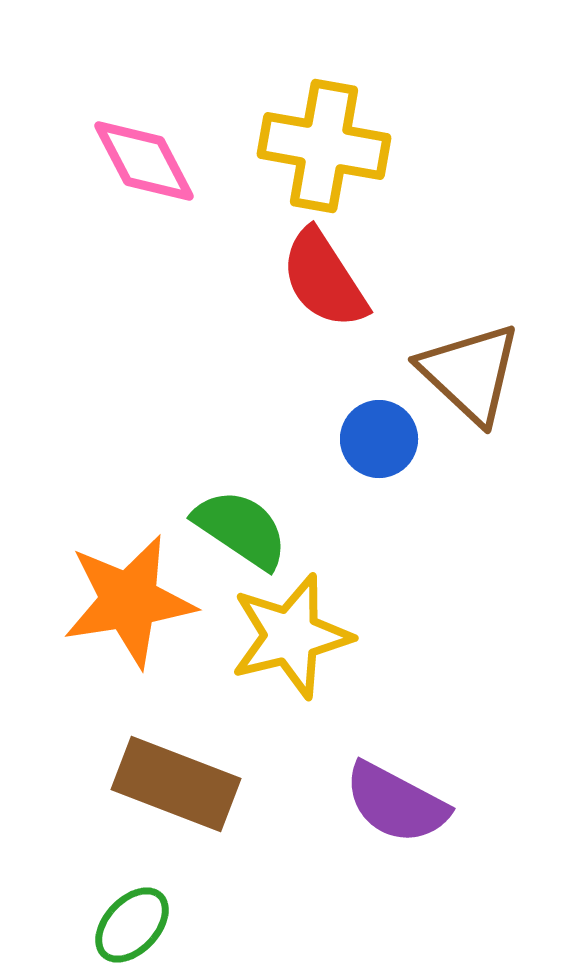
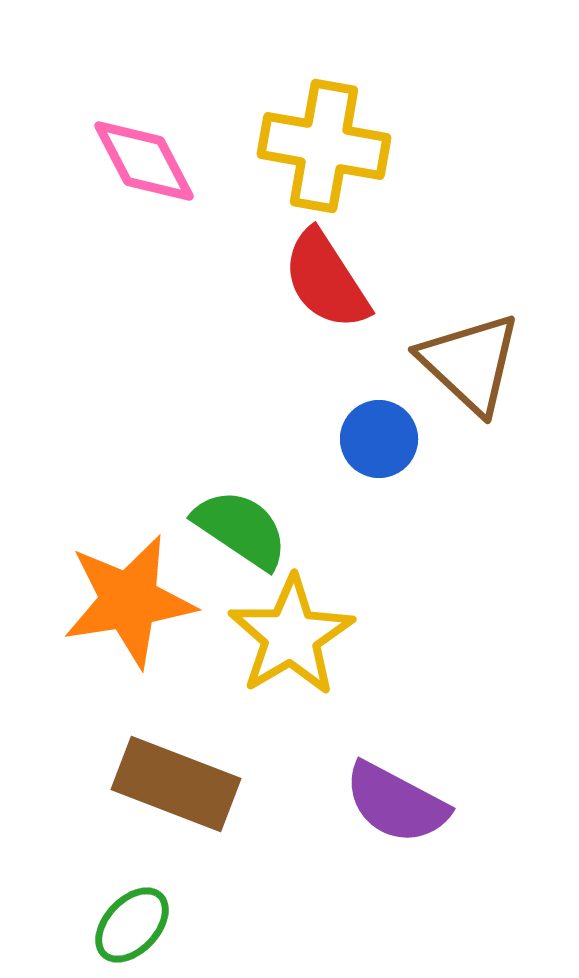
red semicircle: moved 2 px right, 1 px down
brown triangle: moved 10 px up
yellow star: rotated 17 degrees counterclockwise
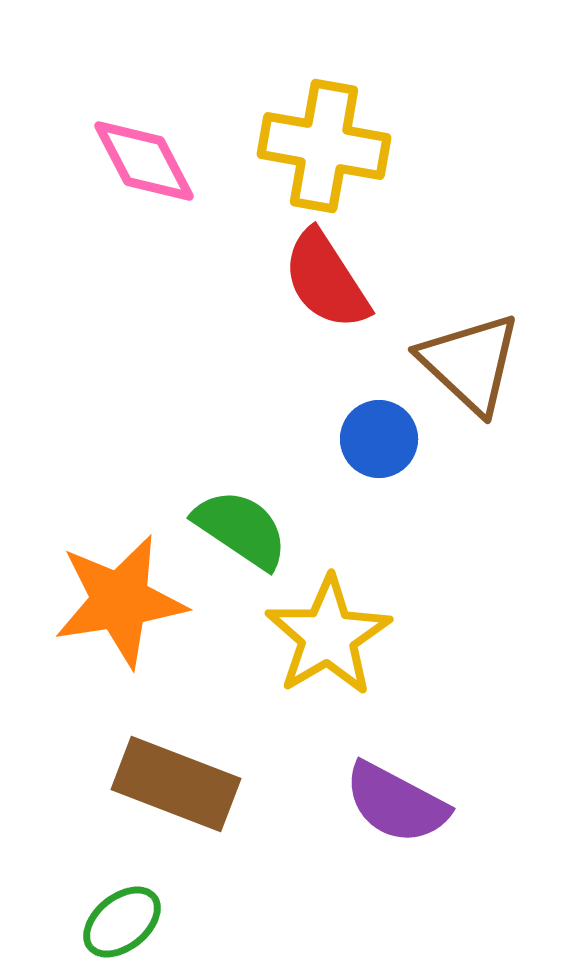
orange star: moved 9 px left
yellow star: moved 37 px right
green ellipse: moved 10 px left, 3 px up; rotated 8 degrees clockwise
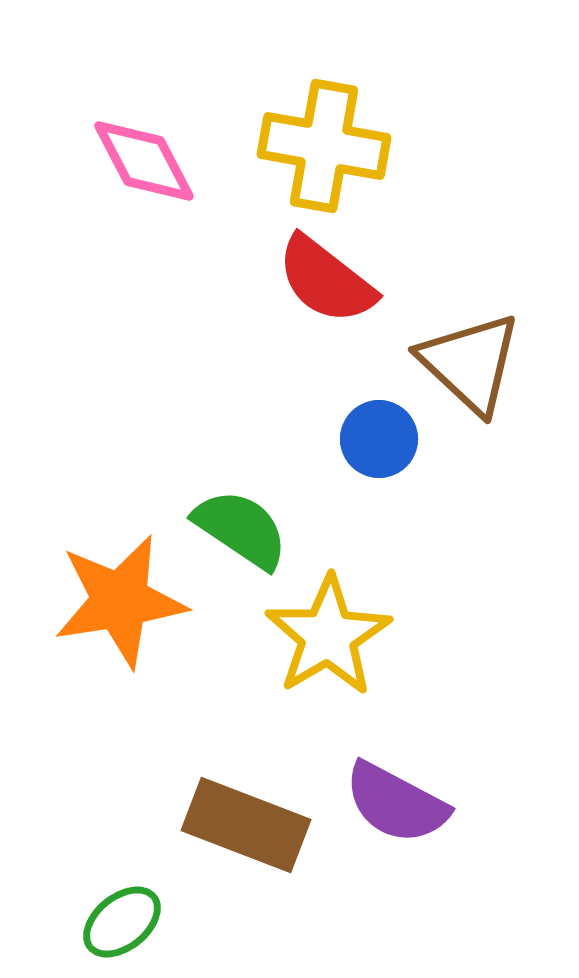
red semicircle: rotated 19 degrees counterclockwise
brown rectangle: moved 70 px right, 41 px down
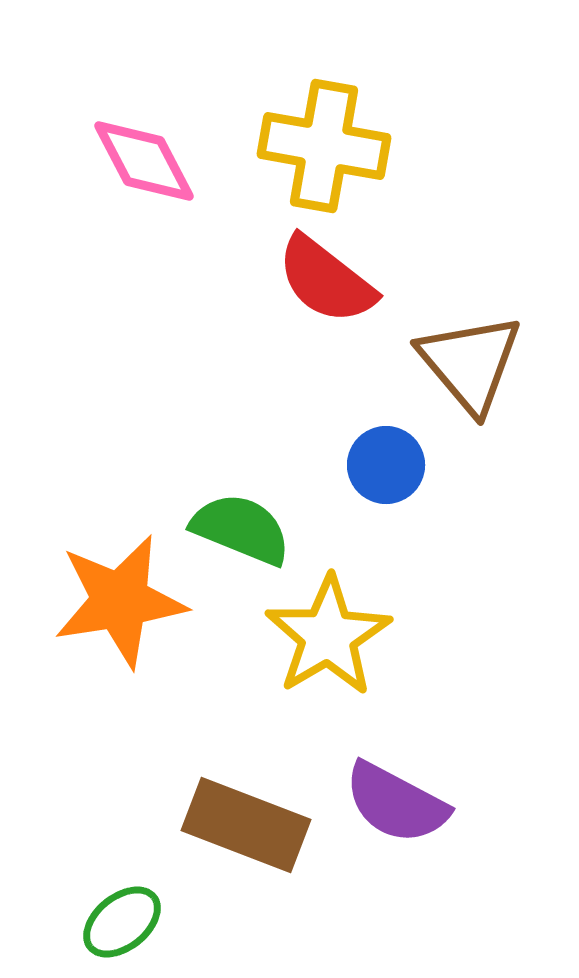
brown triangle: rotated 7 degrees clockwise
blue circle: moved 7 px right, 26 px down
green semicircle: rotated 12 degrees counterclockwise
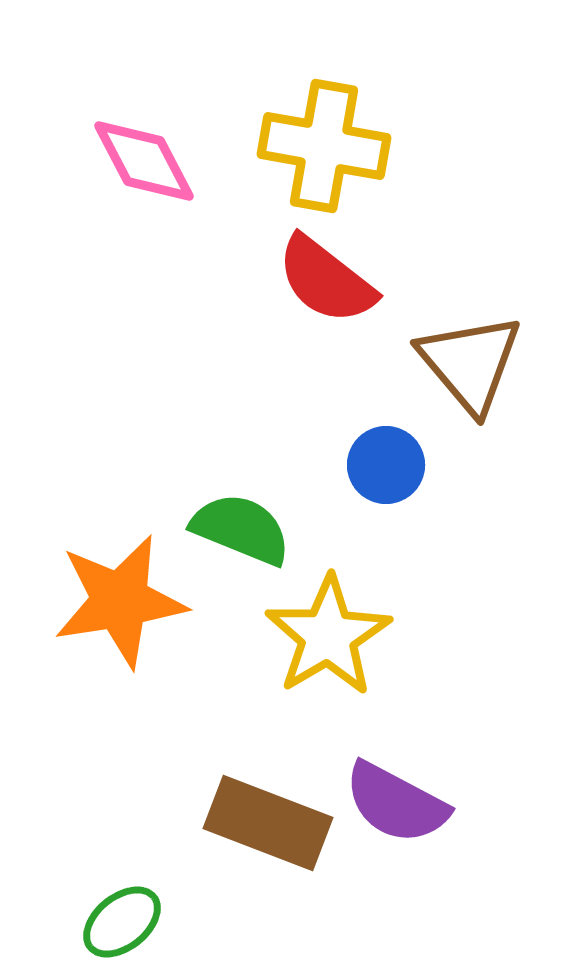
brown rectangle: moved 22 px right, 2 px up
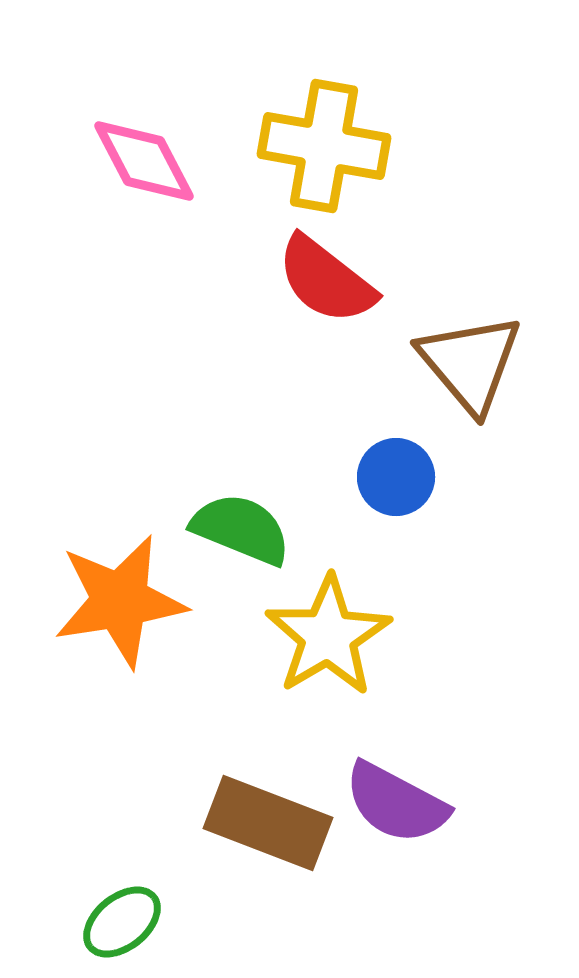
blue circle: moved 10 px right, 12 px down
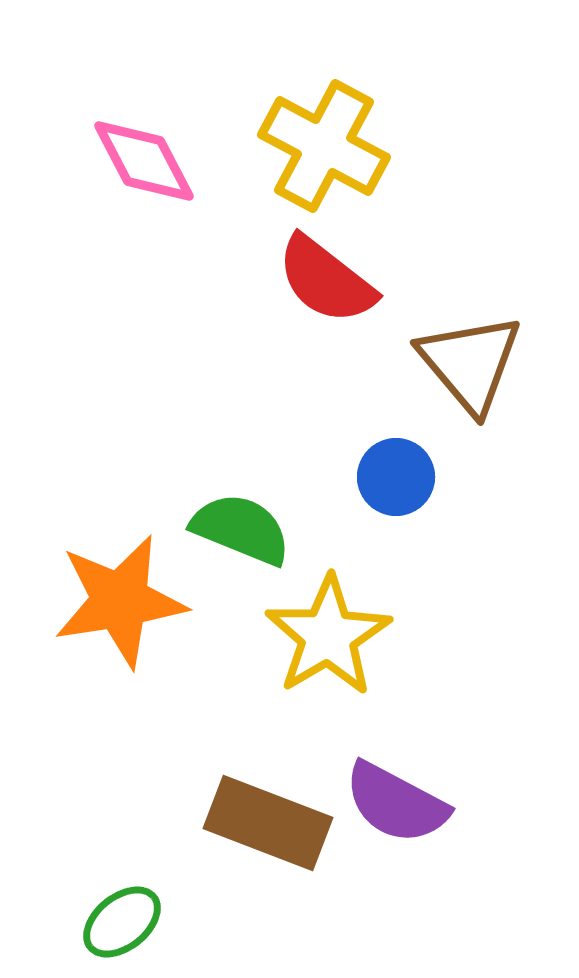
yellow cross: rotated 18 degrees clockwise
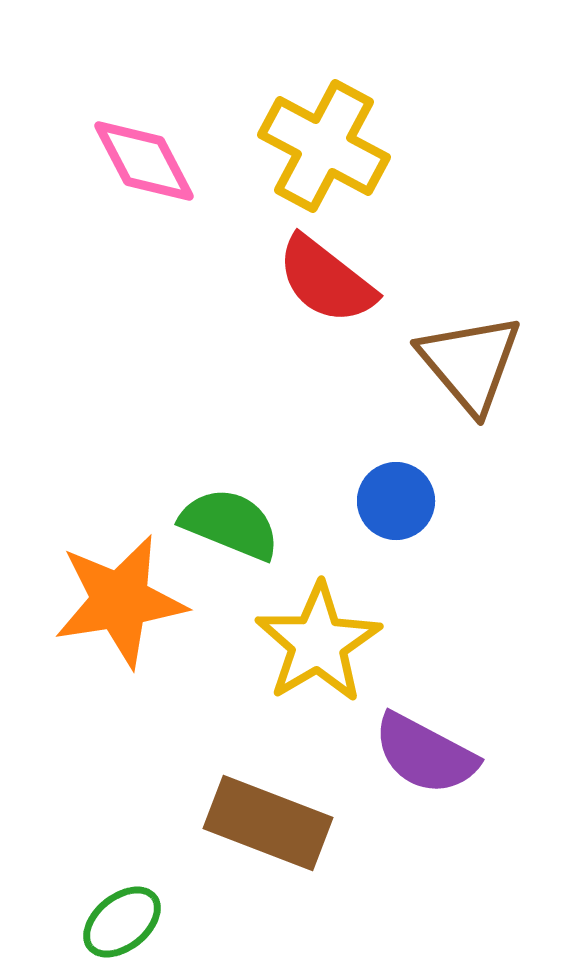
blue circle: moved 24 px down
green semicircle: moved 11 px left, 5 px up
yellow star: moved 10 px left, 7 px down
purple semicircle: moved 29 px right, 49 px up
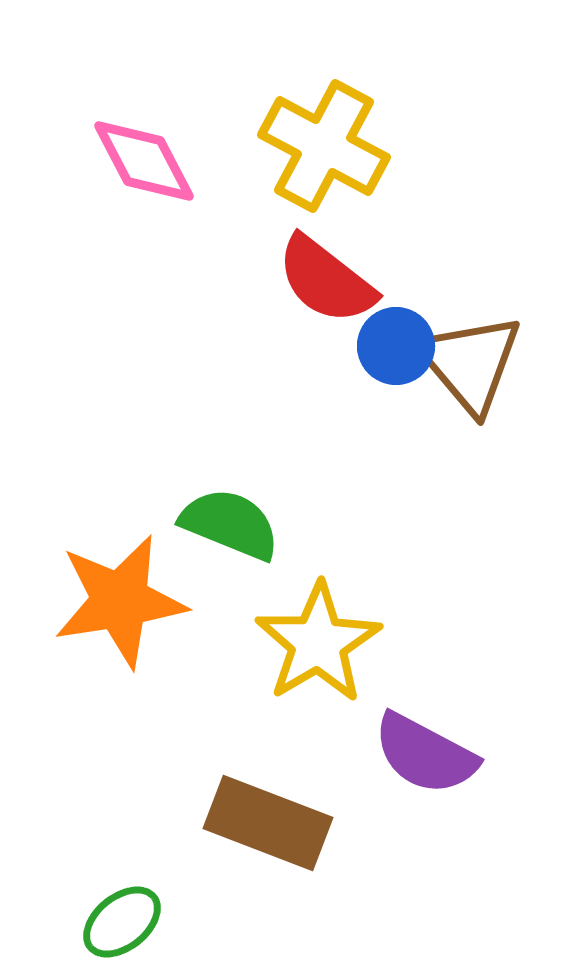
blue circle: moved 155 px up
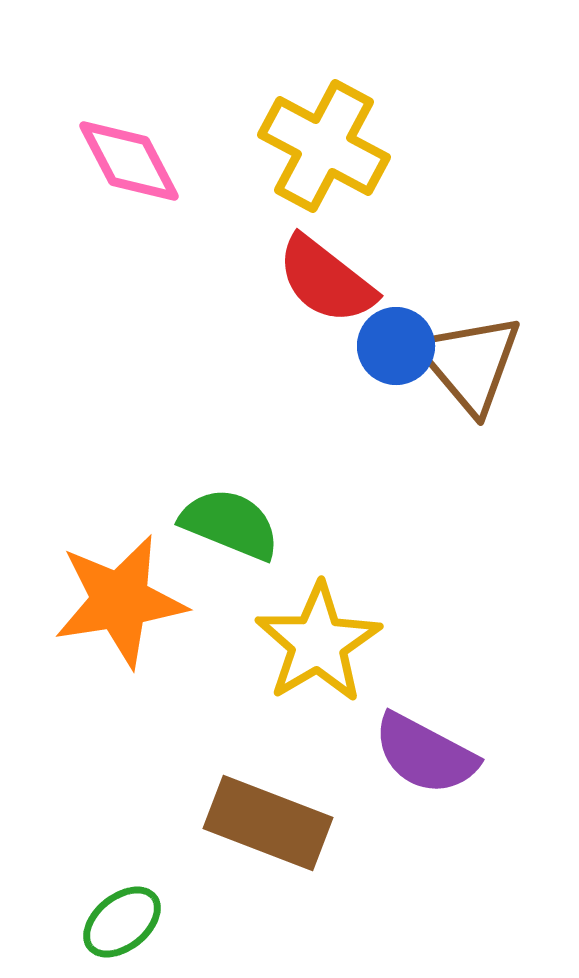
pink diamond: moved 15 px left
